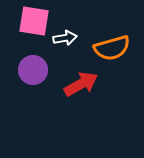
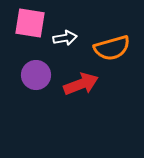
pink square: moved 4 px left, 2 px down
purple circle: moved 3 px right, 5 px down
red arrow: rotated 8 degrees clockwise
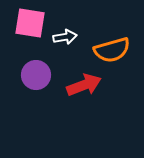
white arrow: moved 1 px up
orange semicircle: moved 2 px down
red arrow: moved 3 px right, 1 px down
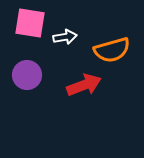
purple circle: moved 9 px left
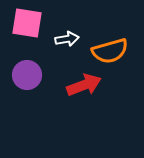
pink square: moved 3 px left
white arrow: moved 2 px right, 2 px down
orange semicircle: moved 2 px left, 1 px down
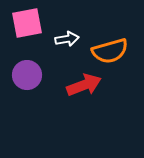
pink square: rotated 20 degrees counterclockwise
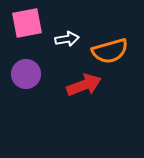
purple circle: moved 1 px left, 1 px up
